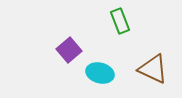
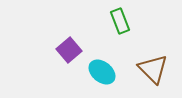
brown triangle: rotated 20 degrees clockwise
cyan ellipse: moved 2 px right, 1 px up; rotated 24 degrees clockwise
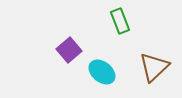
brown triangle: moved 1 px right, 2 px up; rotated 32 degrees clockwise
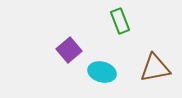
brown triangle: moved 1 px right, 1 px down; rotated 32 degrees clockwise
cyan ellipse: rotated 24 degrees counterclockwise
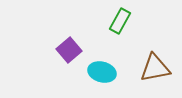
green rectangle: rotated 50 degrees clockwise
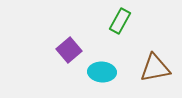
cyan ellipse: rotated 12 degrees counterclockwise
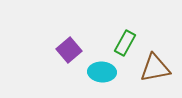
green rectangle: moved 5 px right, 22 px down
